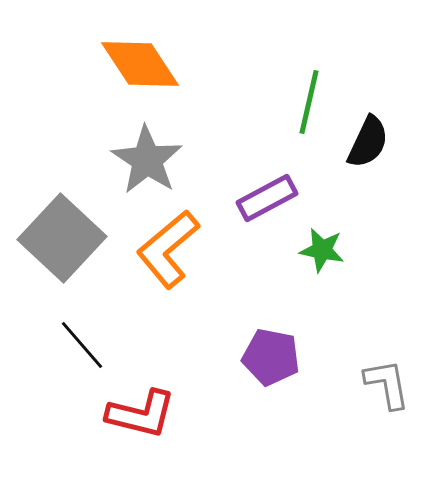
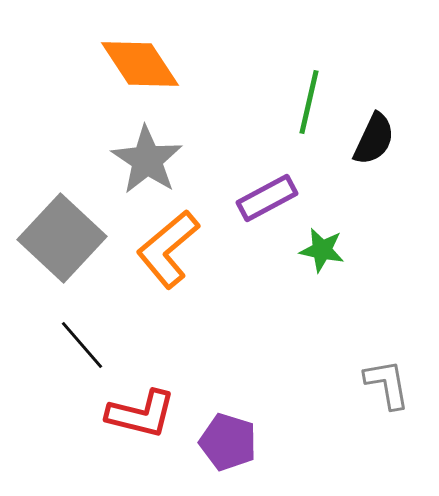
black semicircle: moved 6 px right, 3 px up
purple pentagon: moved 43 px left, 85 px down; rotated 6 degrees clockwise
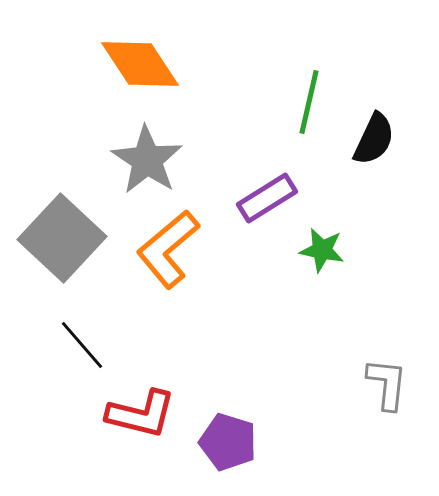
purple rectangle: rotated 4 degrees counterclockwise
gray L-shape: rotated 16 degrees clockwise
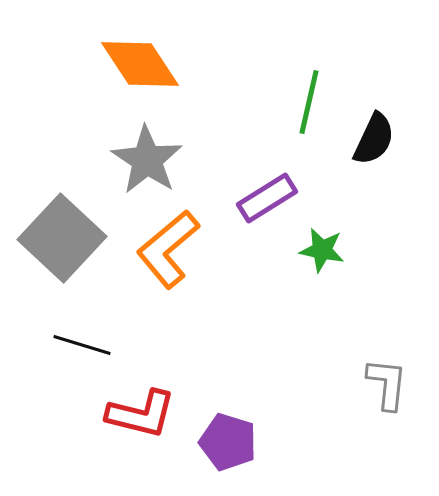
black line: rotated 32 degrees counterclockwise
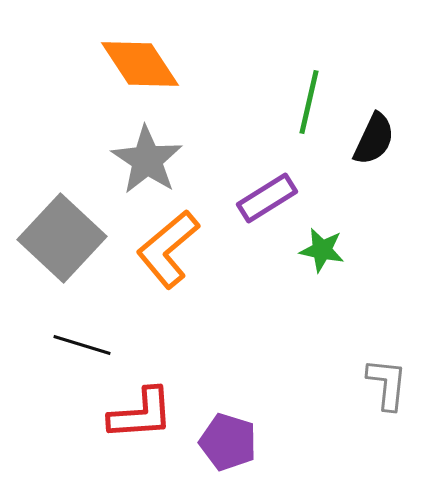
red L-shape: rotated 18 degrees counterclockwise
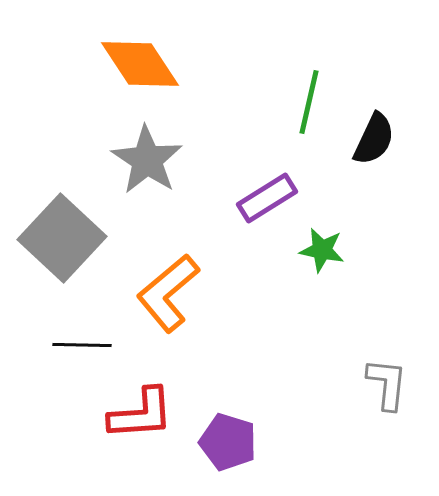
orange L-shape: moved 44 px down
black line: rotated 16 degrees counterclockwise
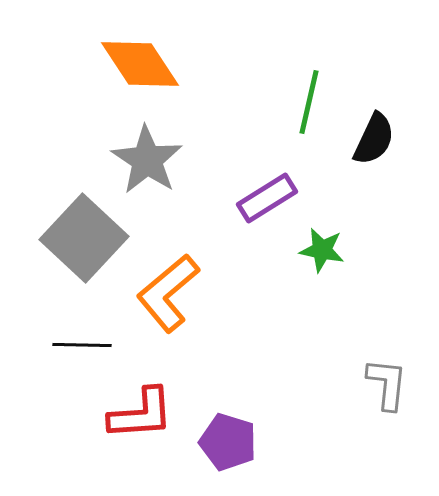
gray square: moved 22 px right
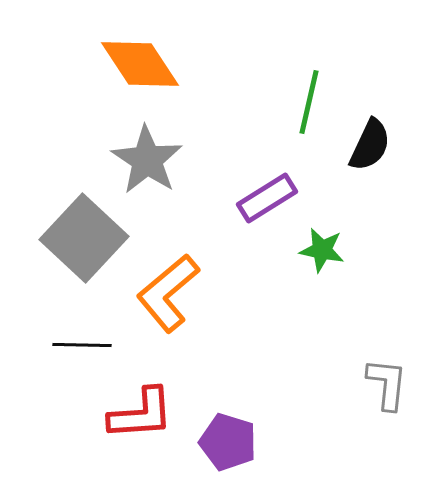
black semicircle: moved 4 px left, 6 px down
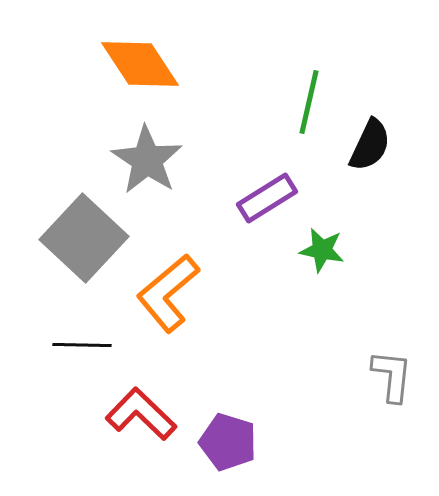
gray L-shape: moved 5 px right, 8 px up
red L-shape: rotated 132 degrees counterclockwise
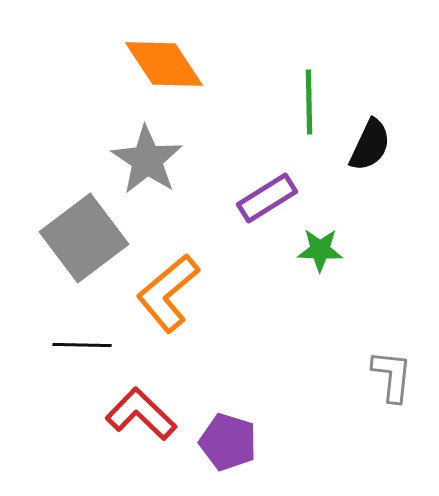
orange diamond: moved 24 px right
green line: rotated 14 degrees counterclockwise
gray square: rotated 10 degrees clockwise
green star: moved 2 px left; rotated 9 degrees counterclockwise
